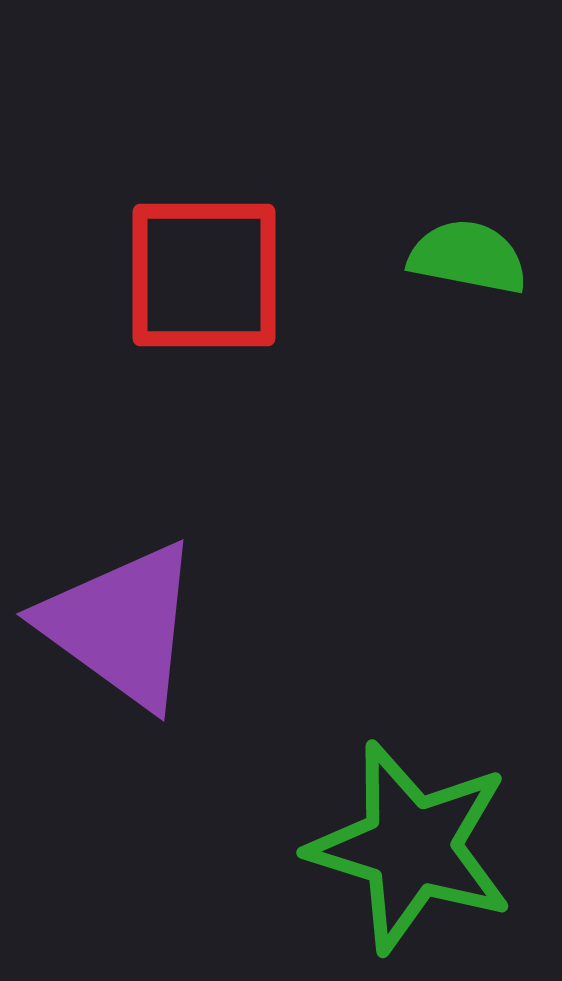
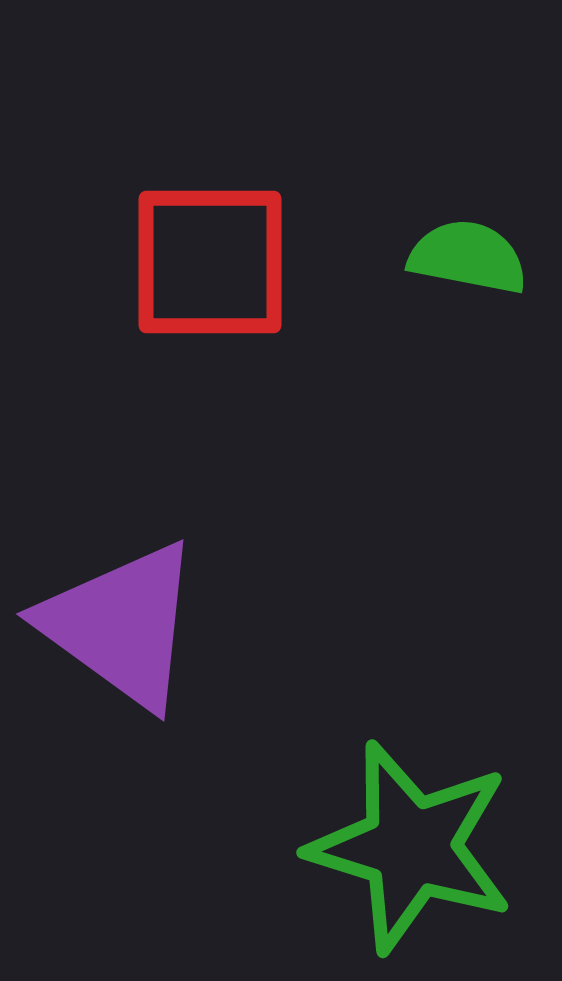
red square: moved 6 px right, 13 px up
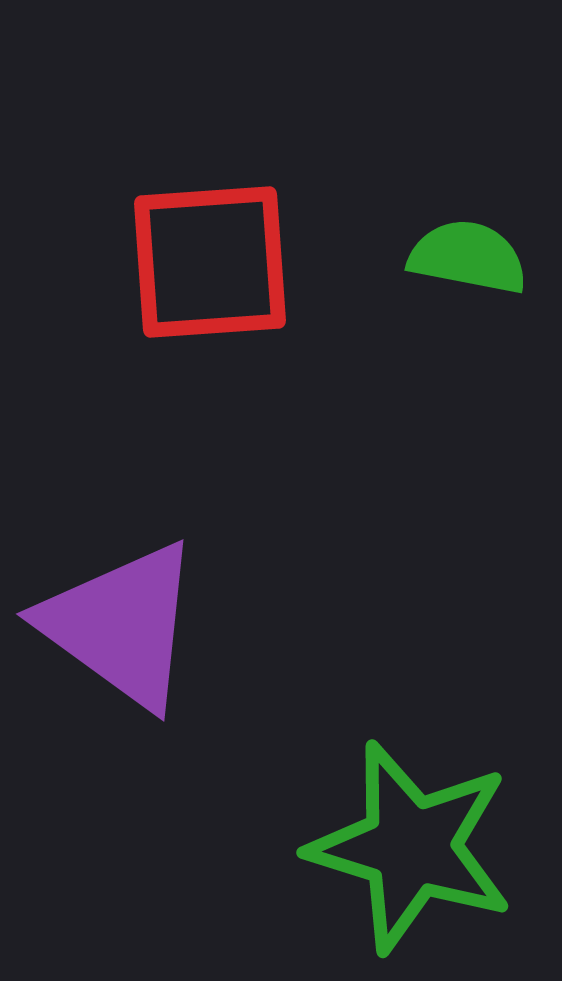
red square: rotated 4 degrees counterclockwise
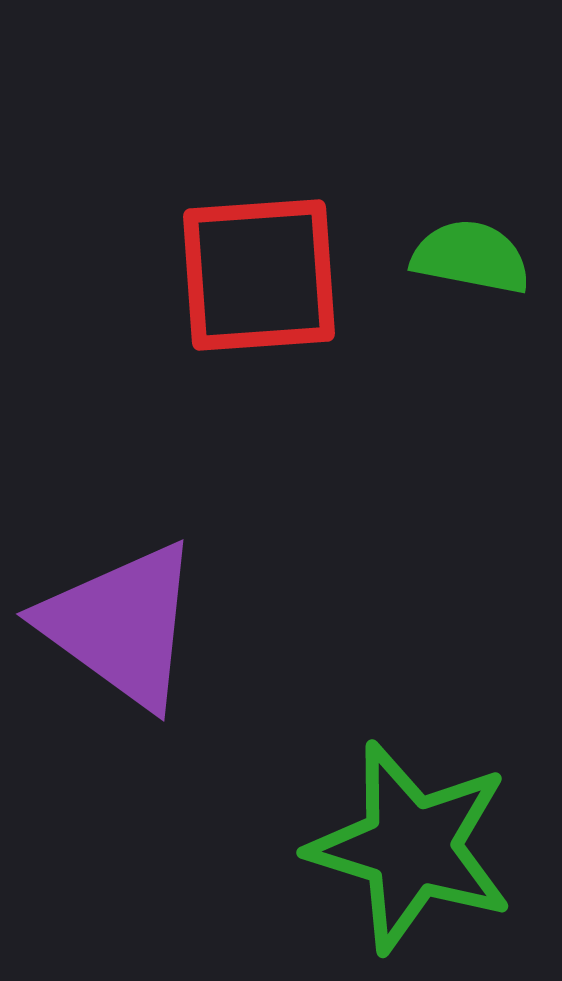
green semicircle: moved 3 px right
red square: moved 49 px right, 13 px down
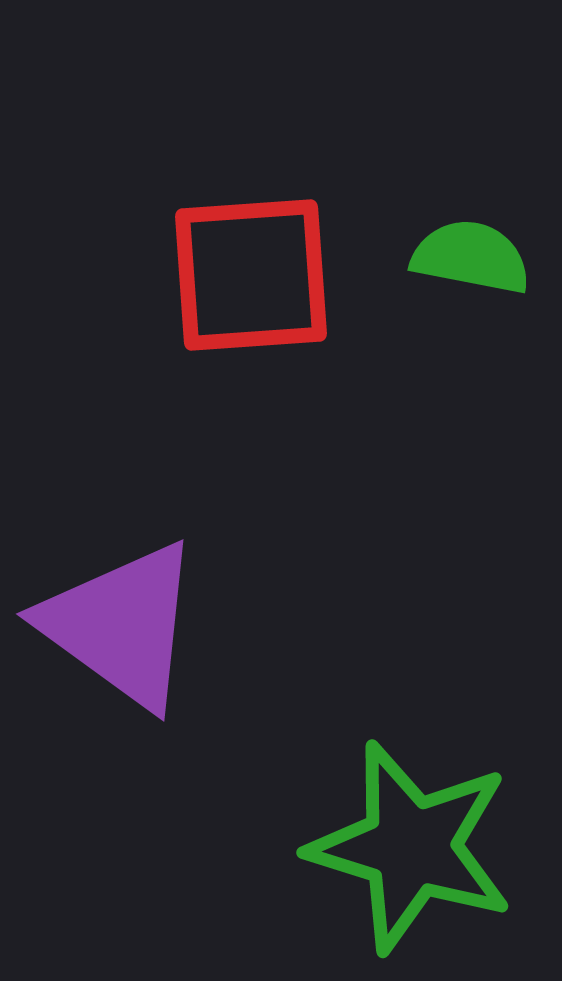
red square: moved 8 px left
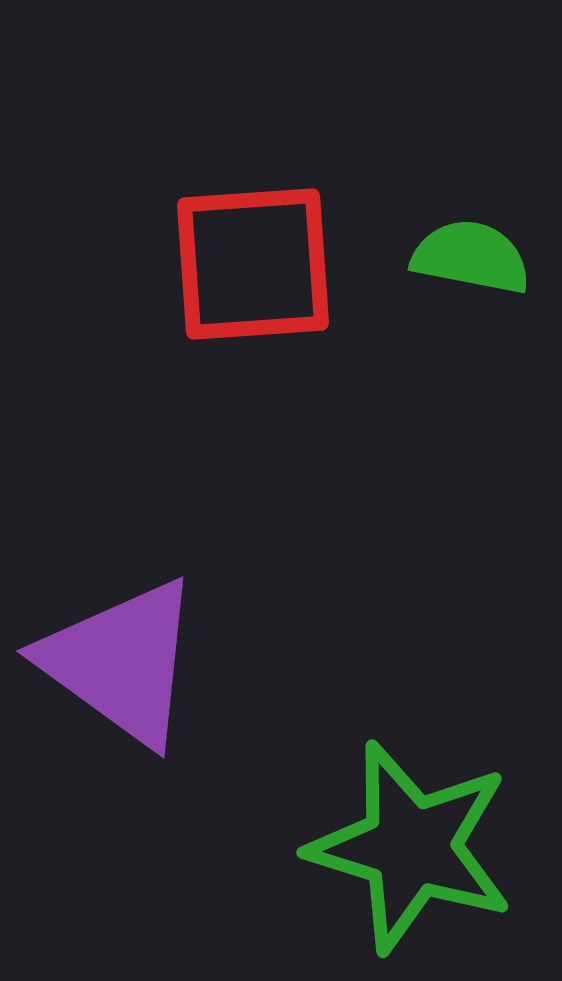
red square: moved 2 px right, 11 px up
purple triangle: moved 37 px down
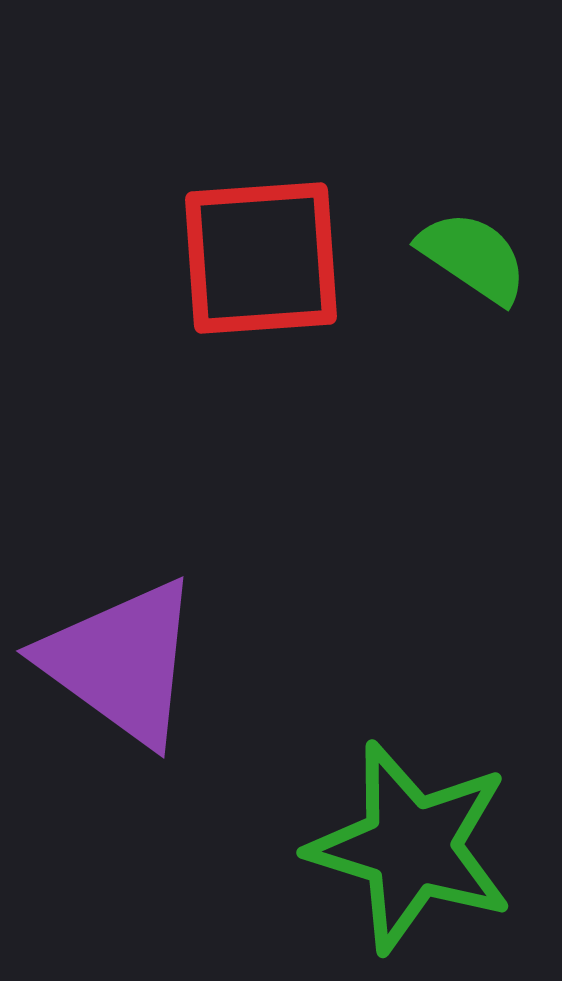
green semicircle: moved 2 px right; rotated 23 degrees clockwise
red square: moved 8 px right, 6 px up
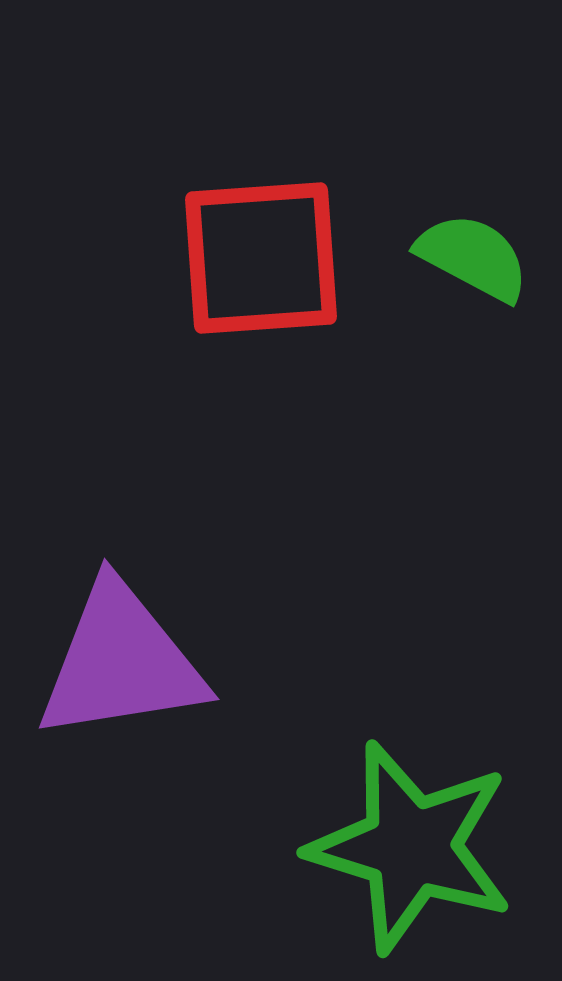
green semicircle: rotated 6 degrees counterclockwise
purple triangle: rotated 45 degrees counterclockwise
